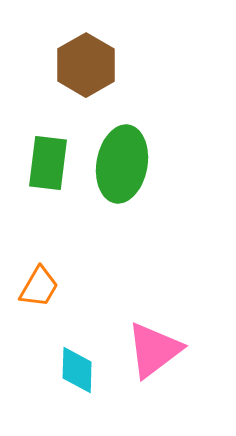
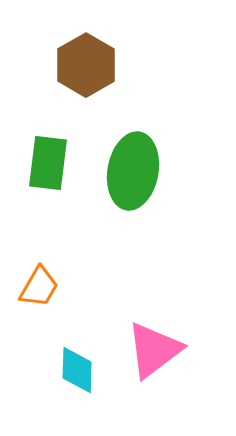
green ellipse: moved 11 px right, 7 px down
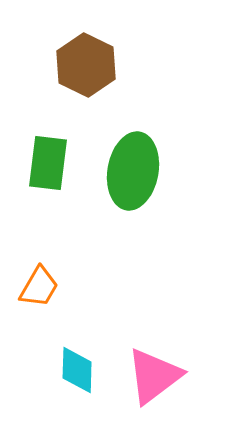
brown hexagon: rotated 4 degrees counterclockwise
pink triangle: moved 26 px down
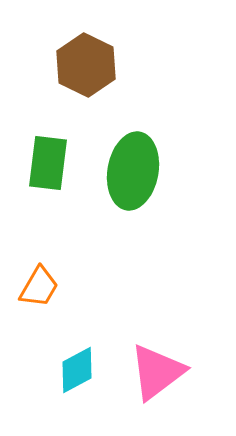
cyan diamond: rotated 60 degrees clockwise
pink triangle: moved 3 px right, 4 px up
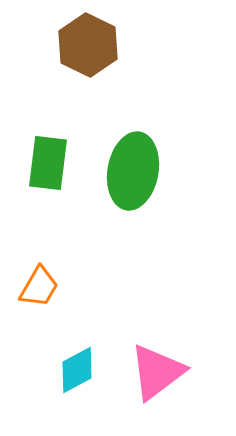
brown hexagon: moved 2 px right, 20 px up
